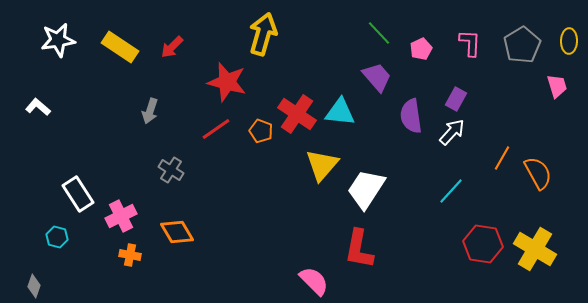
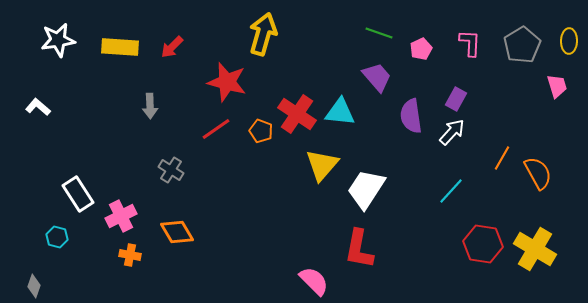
green line: rotated 28 degrees counterclockwise
yellow rectangle: rotated 30 degrees counterclockwise
gray arrow: moved 5 px up; rotated 20 degrees counterclockwise
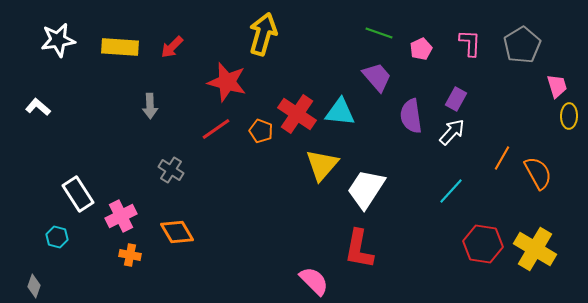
yellow ellipse: moved 75 px down
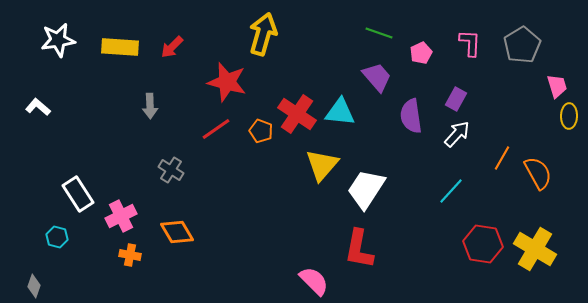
pink pentagon: moved 4 px down
white arrow: moved 5 px right, 2 px down
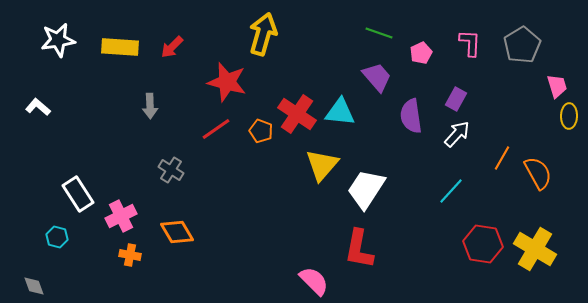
gray diamond: rotated 40 degrees counterclockwise
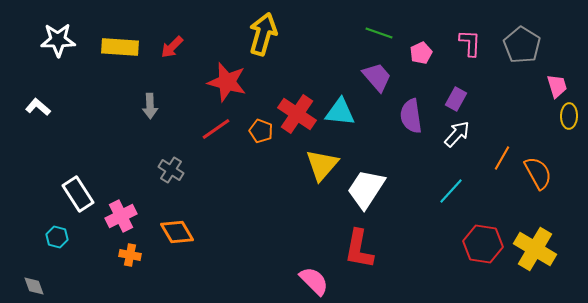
white star: rotated 8 degrees clockwise
gray pentagon: rotated 9 degrees counterclockwise
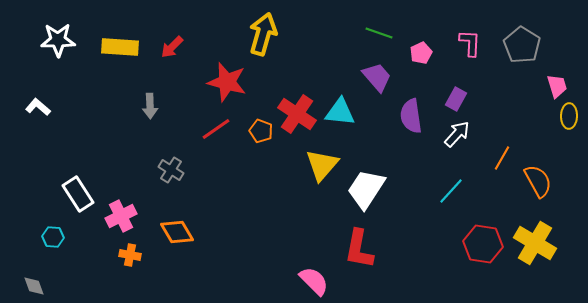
orange semicircle: moved 8 px down
cyan hexagon: moved 4 px left; rotated 10 degrees counterclockwise
yellow cross: moved 6 px up
